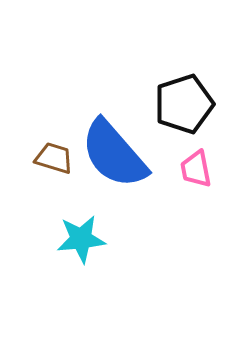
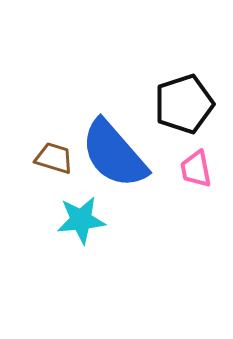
cyan star: moved 19 px up
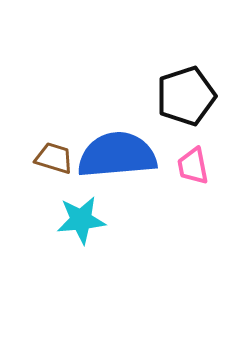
black pentagon: moved 2 px right, 8 px up
blue semicircle: moved 3 px right, 1 px down; rotated 126 degrees clockwise
pink trapezoid: moved 3 px left, 3 px up
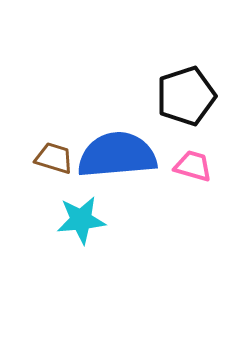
pink trapezoid: rotated 117 degrees clockwise
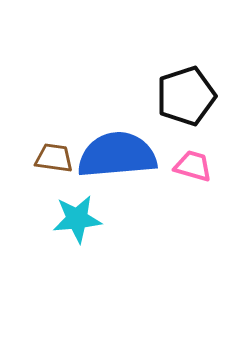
brown trapezoid: rotated 9 degrees counterclockwise
cyan star: moved 4 px left, 1 px up
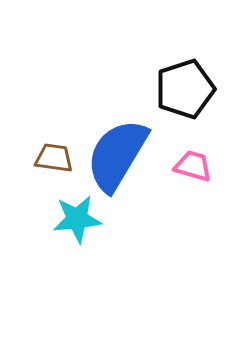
black pentagon: moved 1 px left, 7 px up
blue semicircle: rotated 54 degrees counterclockwise
